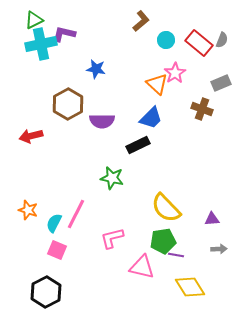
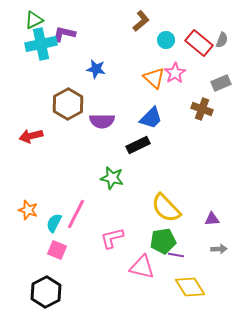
orange triangle: moved 3 px left, 6 px up
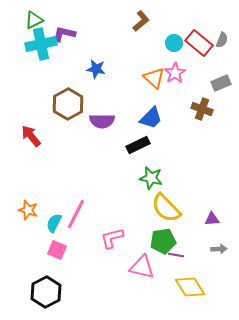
cyan circle: moved 8 px right, 3 px down
red arrow: rotated 65 degrees clockwise
green star: moved 39 px right
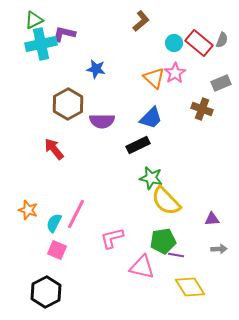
red arrow: moved 23 px right, 13 px down
yellow semicircle: moved 7 px up
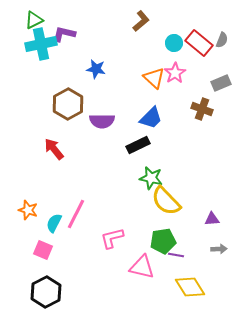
pink square: moved 14 px left
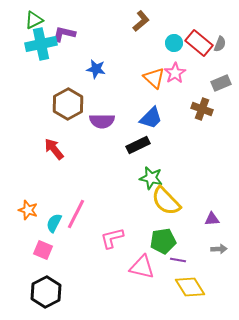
gray semicircle: moved 2 px left, 4 px down
purple line: moved 2 px right, 5 px down
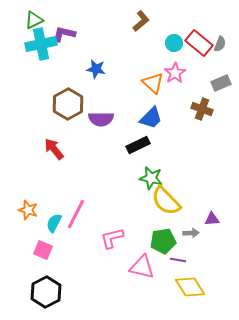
orange triangle: moved 1 px left, 5 px down
purple semicircle: moved 1 px left, 2 px up
gray arrow: moved 28 px left, 16 px up
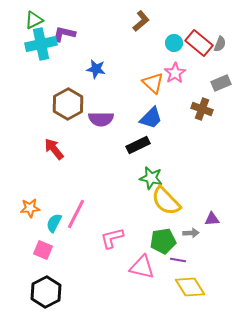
orange star: moved 2 px right, 2 px up; rotated 24 degrees counterclockwise
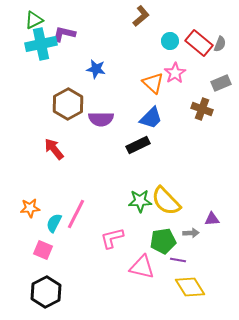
brown L-shape: moved 5 px up
cyan circle: moved 4 px left, 2 px up
green star: moved 11 px left, 23 px down; rotated 15 degrees counterclockwise
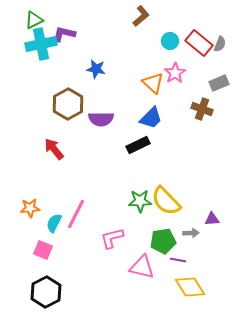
gray rectangle: moved 2 px left
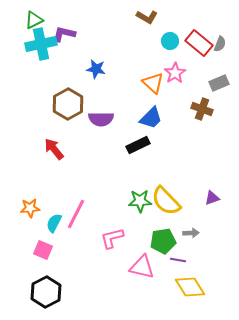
brown L-shape: moved 6 px right, 1 px down; rotated 70 degrees clockwise
purple triangle: moved 21 px up; rotated 14 degrees counterclockwise
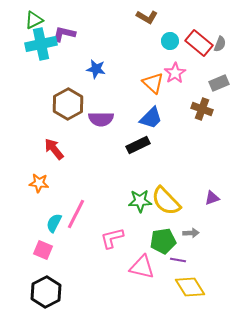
orange star: moved 9 px right, 25 px up; rotated 12 degrees clockwise
